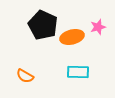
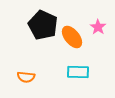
pink star: rotated 21 degrees counterclockwise
orange ellipse: rotated 65 degrees clockwise
orange semicircle: moved 1 px right, 1 px down; rotated 24 degrees counterclockwise
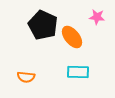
pink star: moved 1 px left, 10 px up; rotated 28 degrees counterclockwise
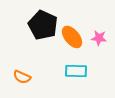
pink star: moved 2 px right, 21 px down
cyan rectangle: moved 2 px left, 1 px up
orange semicircle: moved 4 px left; rotated 18 degrees clockwise
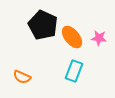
cyan rectangle: moved 2 px left; rotated 70 degrees counterclockwise
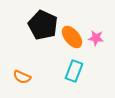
pink star: moved 3 px left
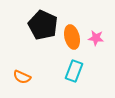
orange ellipse: rotated 25 degrees clockwise
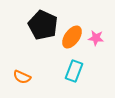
orange ellipse: rotated 50 degrees clockwise
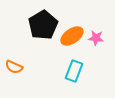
black pentagon: rotated 16 degrees clockwise
orange ellipse: moved 1 px up; rotated 20 degrees clockwise
orange semicircle: moved 8 px left, 10 px up
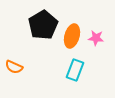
orange ellipse: rotated 40 degrees counterclockwise
cyan rectangle: moved 1 px right, 1 px up
